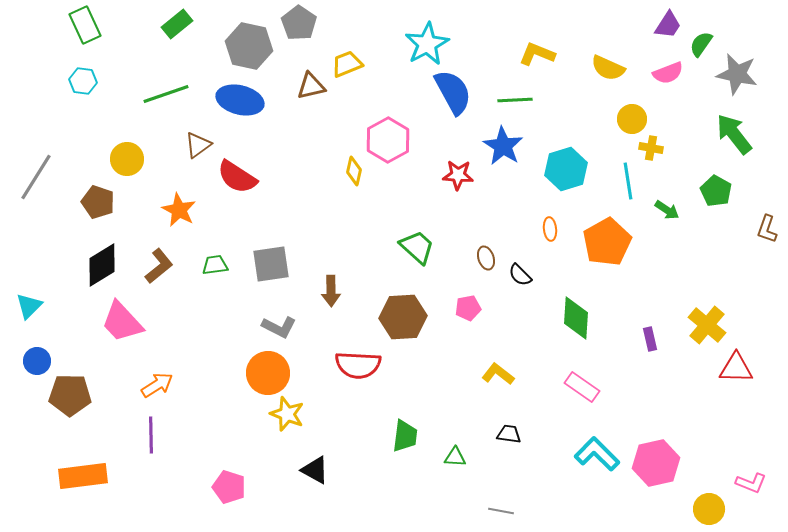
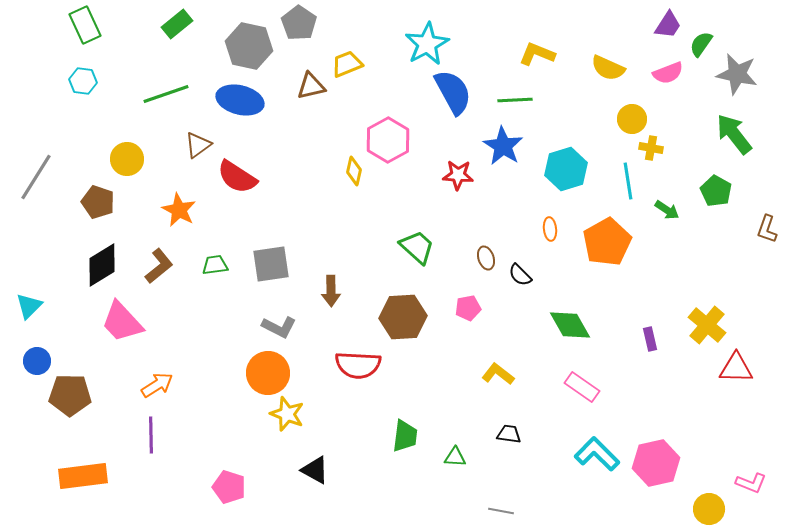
green diamond at (576, 318): moved 6 px left, 7 px down; rotated 33 degrees counterclockwise
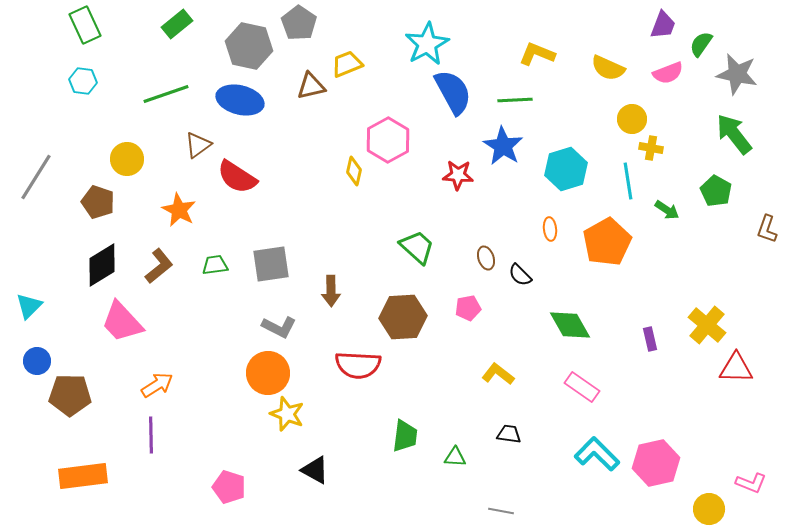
purple trapezoid at (668, 25): moved 5 px left; rotated 12 degrees counterclockwise
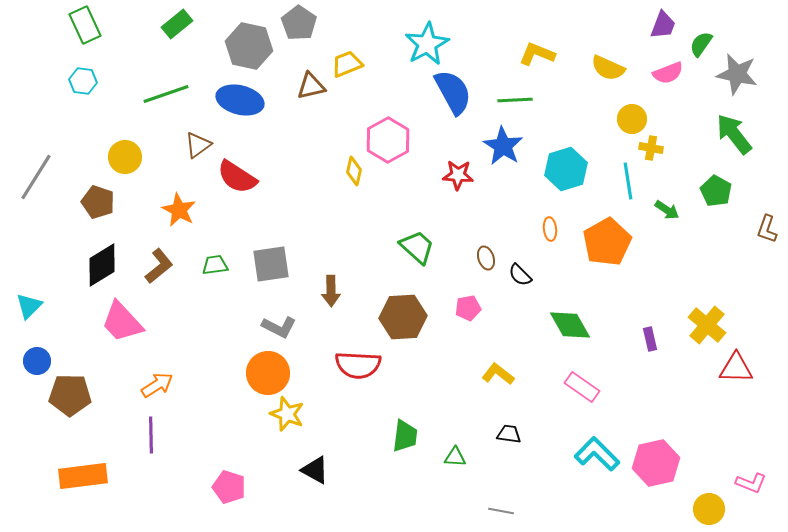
yellow circle at (127, 159): moved 2 px left, 2 px up
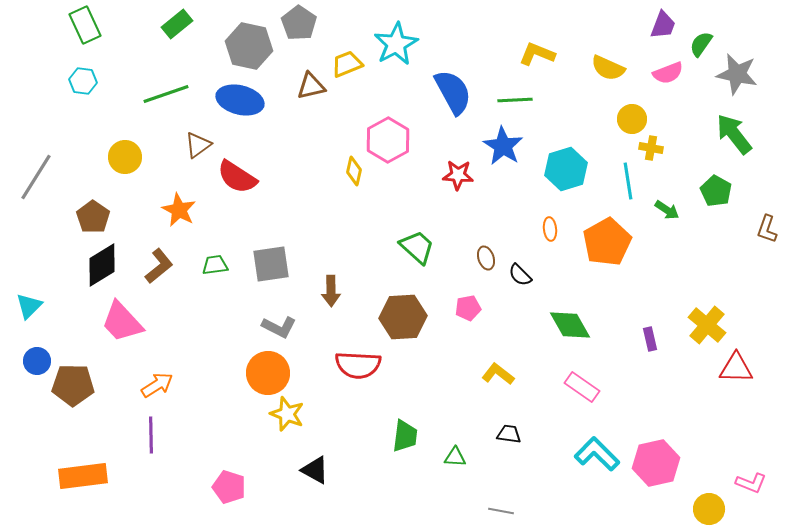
cyan star at (427, 44): moved 31 px left
brown pentagon at (98, 202): moved 5 px left, 15 px down; rotated 16 degrees clockwise
brown pentagon at (70, 395): moved 3 px right, 10 px up
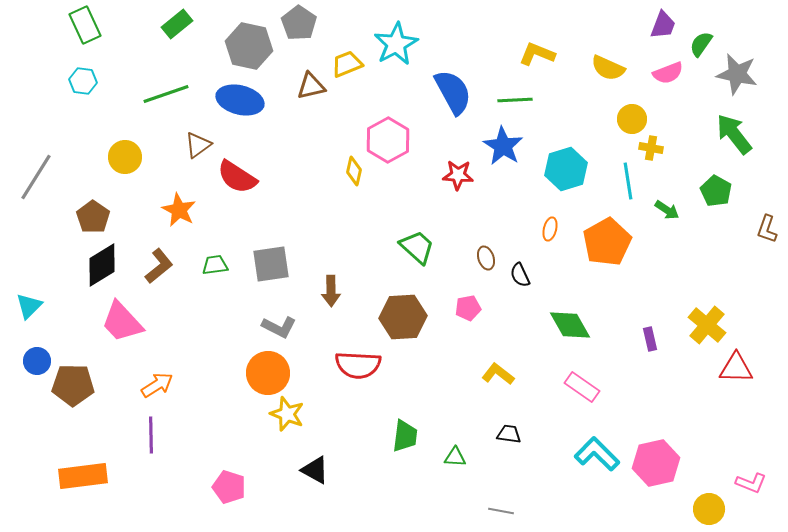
orange ellipse at (550, 229): rotated 20 degrees clockwise
black semicircle at (520, 275): rotated 20 degrees clockwise
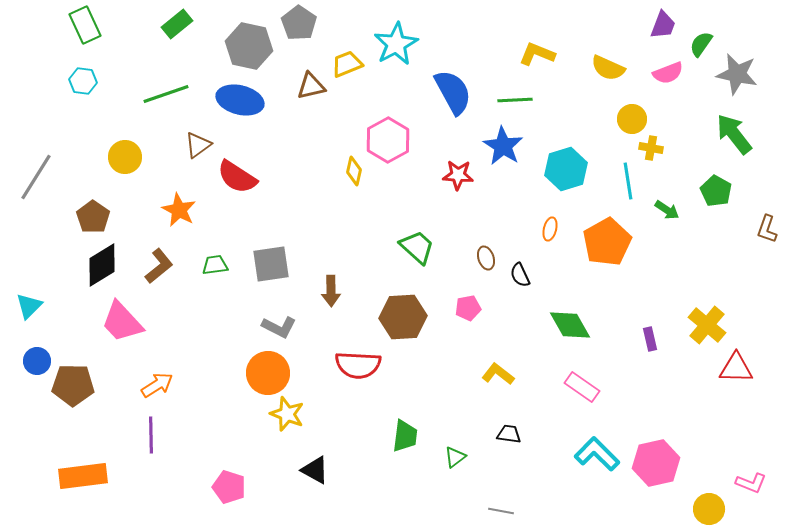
green triangle at (455, 457): rotated 40 degrees counterclockwise
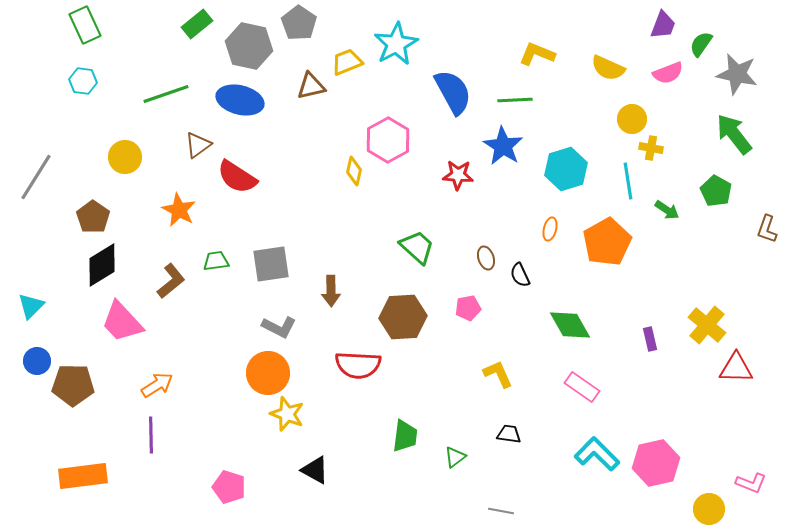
green rectangle at (177, 24): moved 20 px right
yellow trapezoid at (347, 64): moved 2 px up
green trapezoid at (215, 265): moved 1 px right, 4 px up
brown L-shape at (159, 266): moved 12 px right, 15 px down
cyan triangle at (29, 306): moved 2 px right
yellow L-shape at (498, 374): rotated 28 degrees clockwise
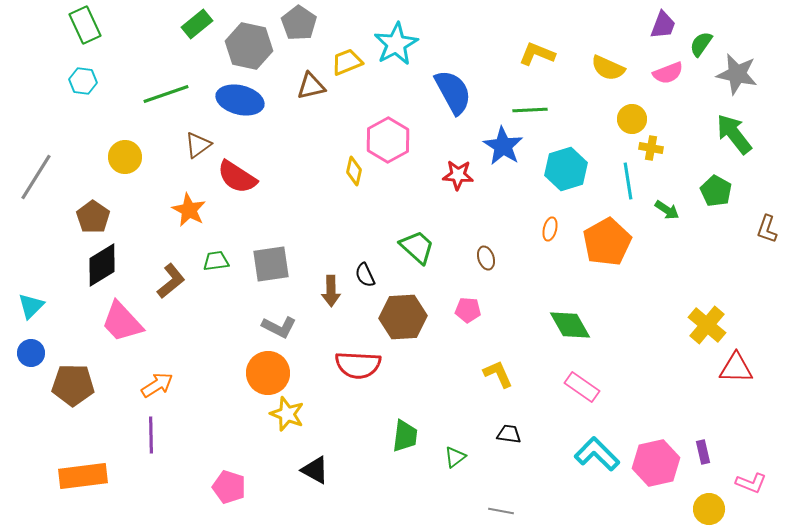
green line at (515, 100): moved 15 px right, 10 px down
orange star at (179, 210): moved 10 px right
black semicircle at (520, 275): moved 155 px left
pink pentagon at (468, 308): moved 2 px down; rotated 15 degrees clockwise
purple rectangle at (650, 339): moved 53 px right, 113 px down
blue circle at (37, 361): moved 6 px left, 8 px up
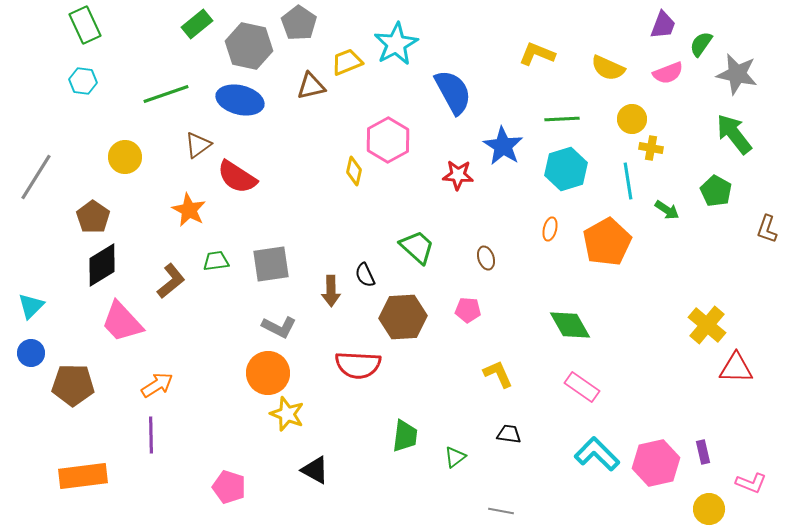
green line at (530, 110): moved 32 px right, 9 px down
